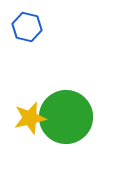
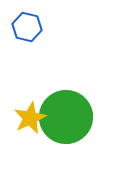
yellow star: rotated 12 degrees counterclockwise
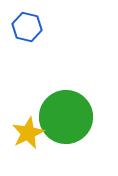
yellow star: moved 2 px left, 15 px down
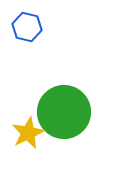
green circle: moved 2 px left, 5 px up
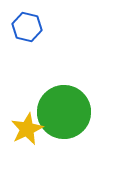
yellow star: moved 1 px left, 4 px up
